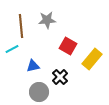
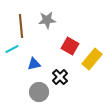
red square: moved 2 px right
blue triangle: moved 1 px right, 2 px up
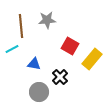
blue triangle: rotated 24 degrees clockwise
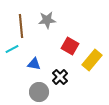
yellow rectangle: moved 1 px down
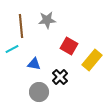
red square: moved 1 px left
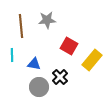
cyan line: moved 6 px down; rotated 64 degrees counterclockwise
gray circle: moved 5 px up
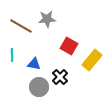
gray star: moved 1 px up
brown line: rotated 55 degrees counterclockwise
